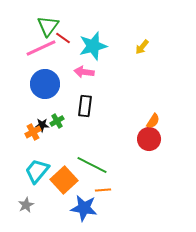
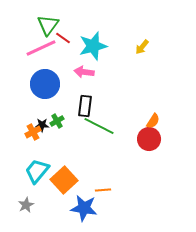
green triangle: moved 1 px up
green line: moved 7 px right, 39 px up
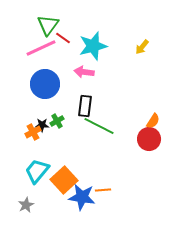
blue star: moved 2 px left, 11 px up
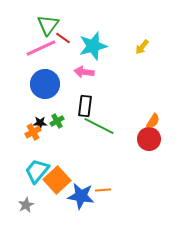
black star: moved 2 px left, 2 px up
orange square: moved 7 px left
blue star: moved 1 px left, 1 px up
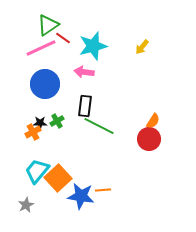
green triangle: rotated 20 degrees clockwise
orange square: moved 1 px right, 2 px up
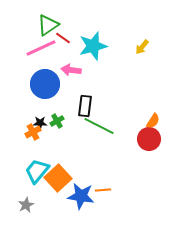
pink arrow: moved 13 px left, 2 px up
